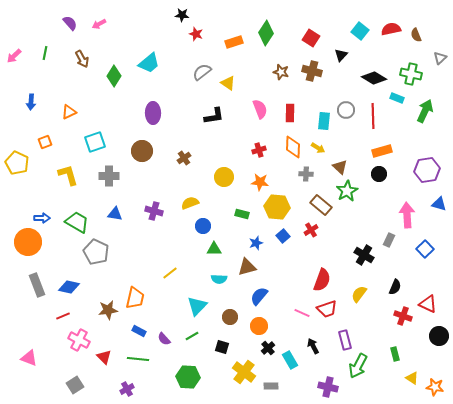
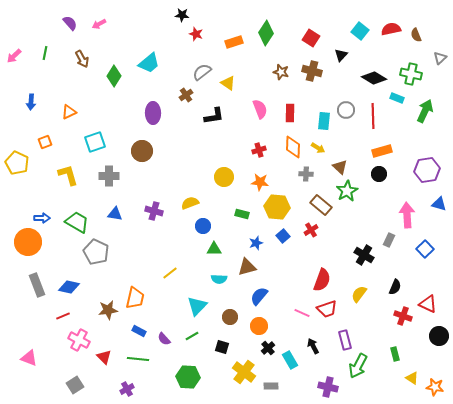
brown cross at (184, 158): moved 2 px right, 63 px up
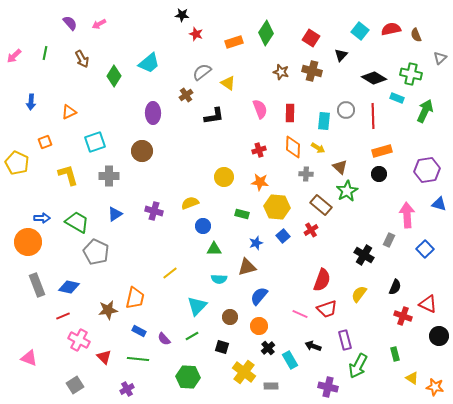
blue triangle at (115, 214): rotated 42 degrees counterclockwise
pink line at (302, 313): moved 2 px left, 1 px down
black arrow at (313, 346): rotated 42 degrees counterclockwise
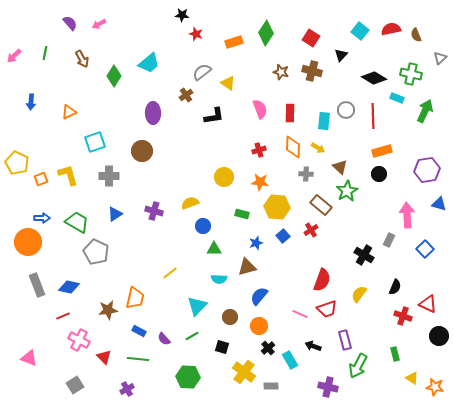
orange square at (45, 142): moved 4 px left, 37 px down
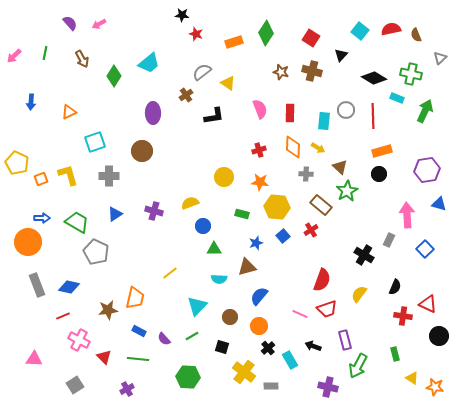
red cross at (403, 316): rotated 12 degrees counterclockwise
pink triangle at (29, 358): moved 5 px right, 1 px down; rotated 18 degrees counterclockwise
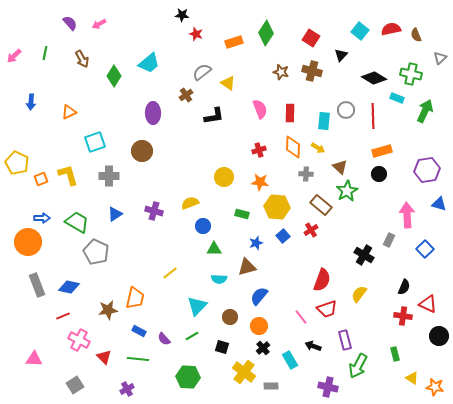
black semicircle at (395, 287): moved 9 px right
pink line at (300, 314): moved 1 px right, 3 px down; rotated 28 degrees clockwise
black cross at (268, 348): moved 5 px left
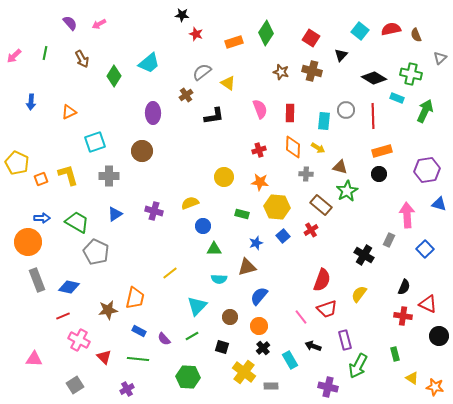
brown triangle at (340, 167): rotated 28 degrees counterclockwise
gray rectangle at (37, 285): moved 5 px up
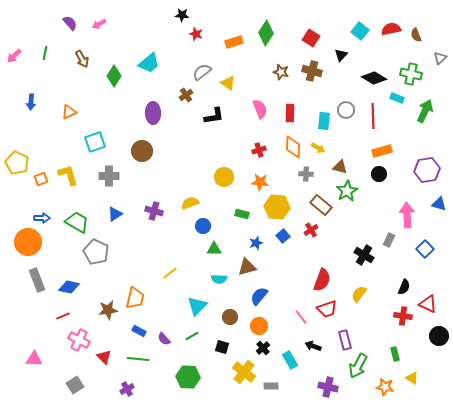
orange star at (435, 387): moved 50 px left
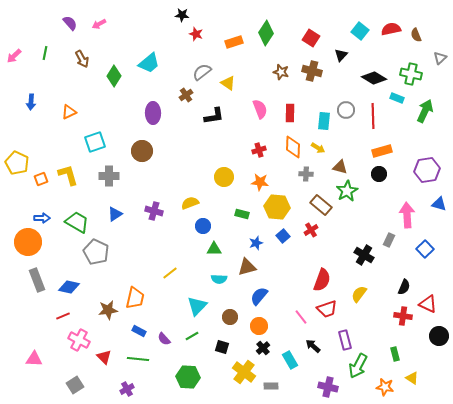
black arrow at (313, 346): rotated 21 degrees clockwise
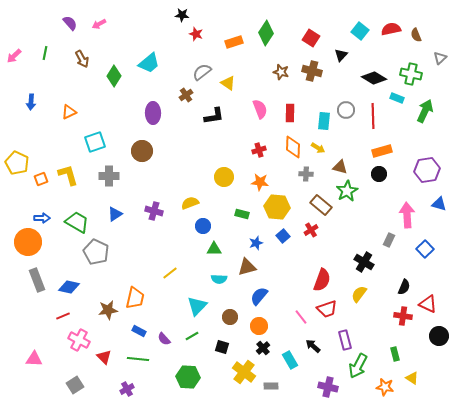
black cross at (364, 255): moved 7 px down
